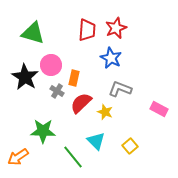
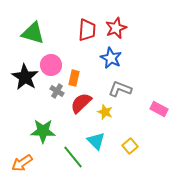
orange arrow: moved 4 px right, 6 px down
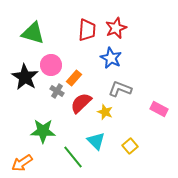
orange rectangle: rotated 28 degrees clockwise
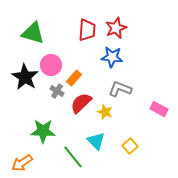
blue star: moved 1 px right, 1 px up; rotated 20 degrees counterclockwise
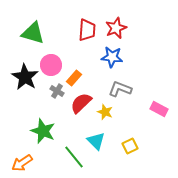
green star: rotated 20 degrees clockwise
yellow square: rotated 14 degrees clockwise
green line: moved 1 px right
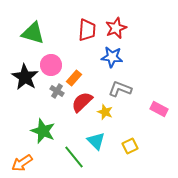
red semicircle: moved 1 px right, 1 px up
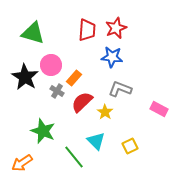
yellow star: rotated 14 degrees clockwise
